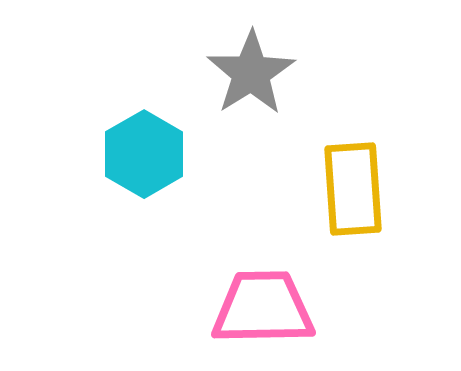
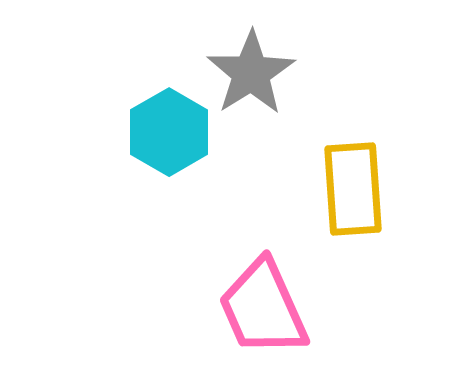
cyan hexagon: moved 25 px right, 22 px up
pink trapezoid: rotated 113 degrees counterclockwise
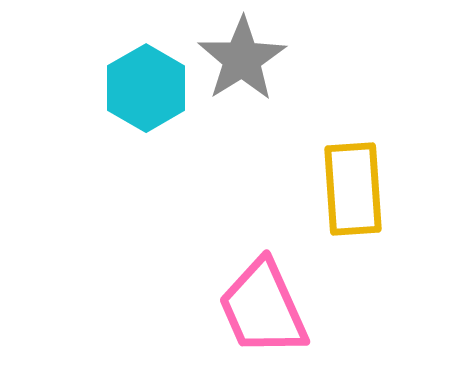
gray star: moved 9 px left, 14 px up
cyan hexagon: moved 23 px left, 44 px up
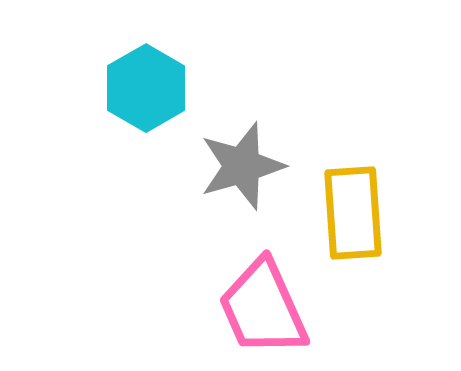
gray star: moved 107 px down; rotated 16 degrees clockwise
yellow rectangle: moved 24 px down
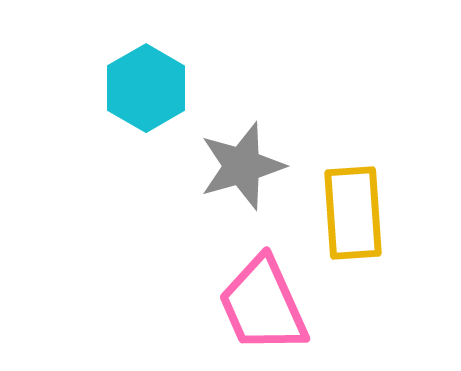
pink trapezoid: moved 3 px up
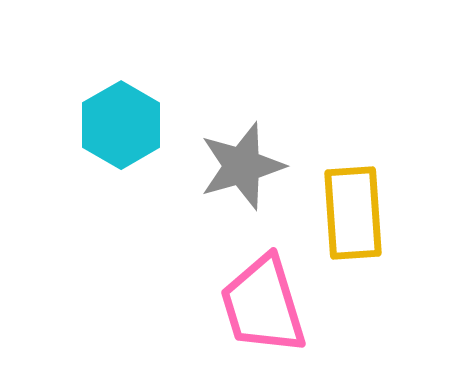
cyan hexagon: moved 25 px left, 37 px down
pink trapezoid: rotated 7 degrees clockwise
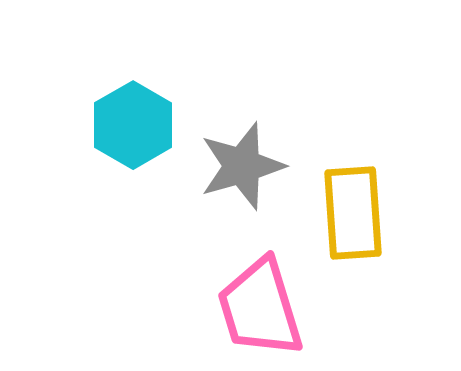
cyan hexagon: moved 12 px right
pink trapezoid: moved 3 px left, 3 px down
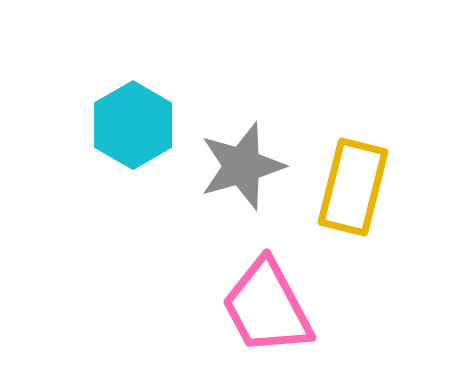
yellow rectangle: moved 26 px up; rotated 18 degrees clockwise
pink trapezoid: moved 7 px right, 1 px up; rotated 11 degrees counterclockwise
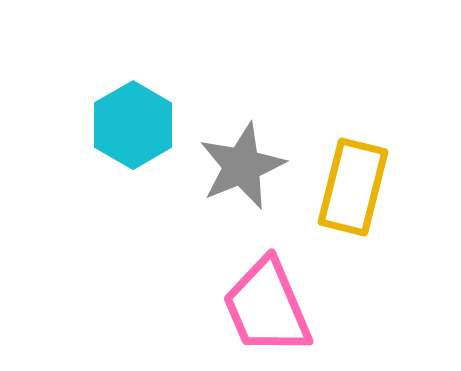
gray star: rotated 6 degrees counterclockwise
pink trapezoid: rotated 5 degrees clockwise
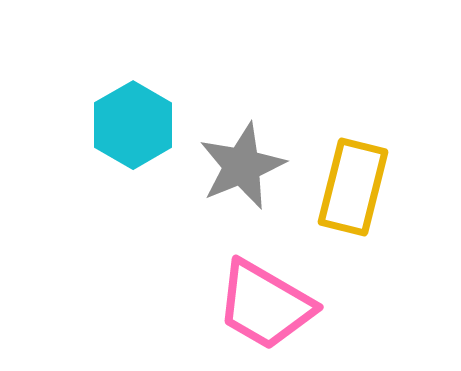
pink trapezoid: moved 2 px left, 2 px up; rotated 37 degrees counterclockwise
